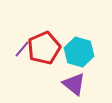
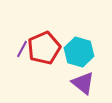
purple line: rotated 12 degrees counterclockwise
purple triangle: moved 9 px right, 1 px up
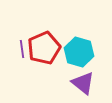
purple line: rotated 36 degrees counterclockwise
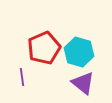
purple line: moved 28 px down
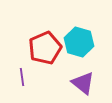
red pentagon: moved 1 px right
cyan hexagon: moved 10 px up
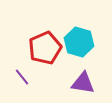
purple line: rotated 30 degrees counterclockwise
purple triangle: rotated 30 degrees counterclockwise
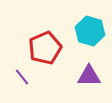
cyan hexagon: moved 11 px right, 11 px up
purple triangle: moved 6 px right, 7 px up; rotated 10 degrees counterclockwise
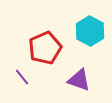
cyan hexagon: rotated 12 degrees clockwise
purple triangle: moved 10 px left, 4 px down; rotated 20 degrees clockwise
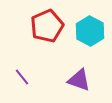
red pentagon: moved 2 px right, 22 px up
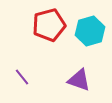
red pentagon: moved 2 px right, 1 px up; rotated 8 degrees clockwise
cyan hexagon: rotated 16 degrees clockwise
